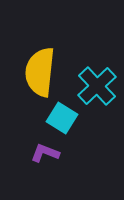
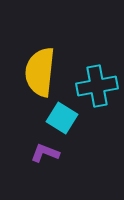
cyan cross: rotated 33 degrees clockwise
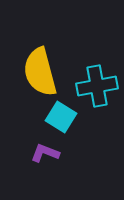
yellow semicircle: rotated 21 degrees counterclockwise
cyan square: moved 1 px left, 1 px up
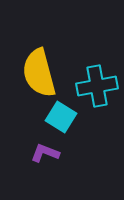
yellow semicircle: moved 1 px left, 1 px down
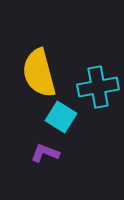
cyan cross: moved 1 px right, 1 px down
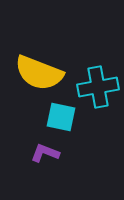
yellow semicircle: rotated 54 degrees counterclockwise
cyan square: rotated 20 degrees counterclockwise
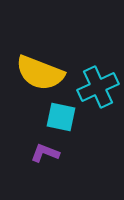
yellow semicircle: moved 1 px right
cyan cross: rotated 15 degrees counterclockwise
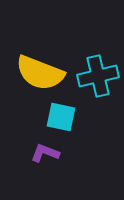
cyan cross: moved 11 px up; rotated 12 degrees clockwise
